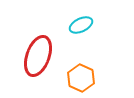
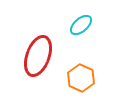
cyan ellipse: rotated 15 degrees counterclockwise
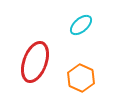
red ellipse: moved 3 px left, 6 px down
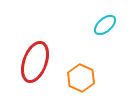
cyan ellipse: moved 24 px right
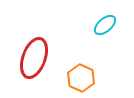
red ellipse: moved 1 px left, 4 px up
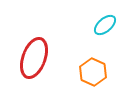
orange hexagon: moved 12 px right, 6 px up
